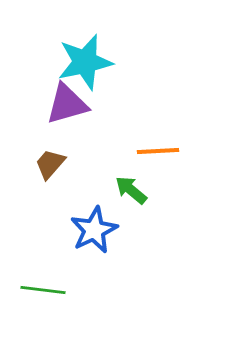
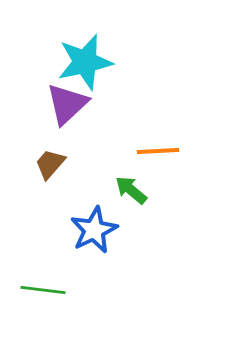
purple triangle: rotated 27 degrees counterclockwise
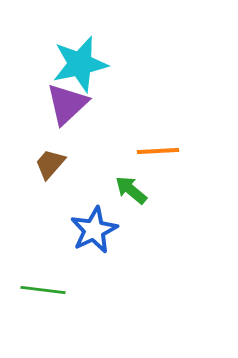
cyan star: moved 5 px left, 2 px down
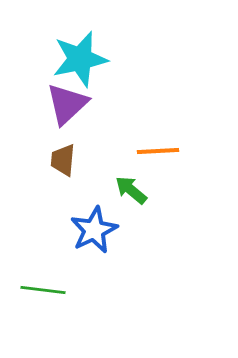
cyan star: moved 5 px up
brown trapezoid: moved 13 px right, 4 px up; rotated 36 degrees counterclockwise
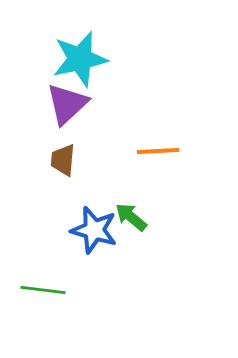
green arrow: moved 27 px down
blue star: rotated 30 degrees counterclockwise
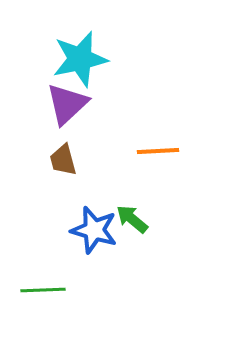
brown trapezoid: rotated 20 degrees counterclockwise
green arrow: moved 1 px right, 2 px down
green line: rotated 9 degrees counterclockwise
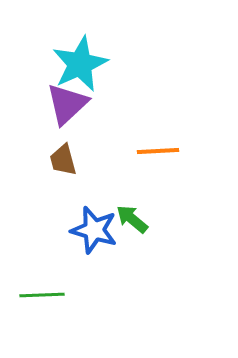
cyan star: moved 5 px down; rotated 12 degrees counterclockwise
green line: moved 1 px left, 5 px down
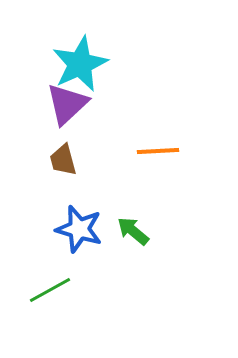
green arrow: moved 1 px right, 12 px down
blue star: moved 15 px left, 1 px up
green line: moved 8 px right, 5 px up; rotated 27 degrees counterclockwise
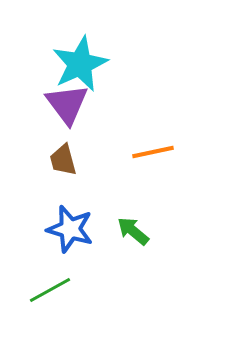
purple triangle: rotated 24 degrees counterclockwise
orange line: moved 5 px left, 1 px down; rotated 9 degrees counterclockwise
blue star: moved 9 px left
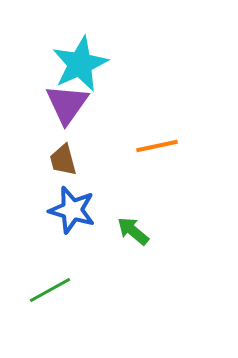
purple triangle: rotated 12 degrees clockwise
orange line: moved 4 px right, 6 px up
blue star: moved 2 px right, 19 px up
